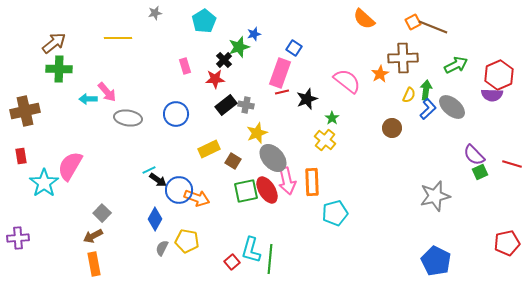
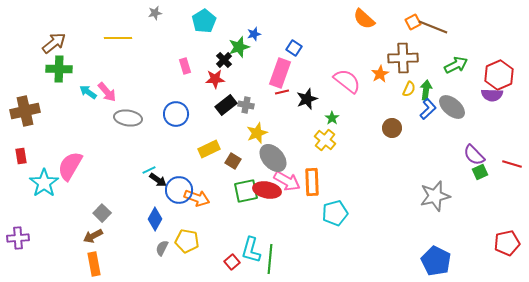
yellow semicircle at (409, 95): moved 6 px up
cyan arrow at (88, 99): moved 7 px up; rotated 36 degrees clockwise
pink arrow at (287, 181): rotated 48 degrees counterclockwise
red ellipse at (267, 190): rotated 48 degrees counterclockwise
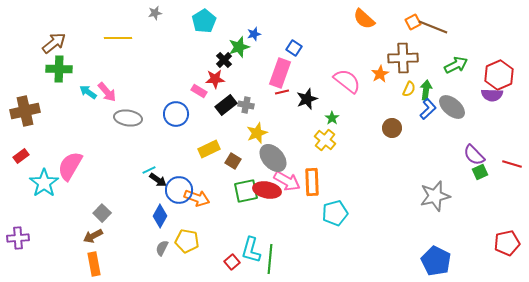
pink rectangle at (185, 66): moved 14 px right, 25 px down; rotated 42 degrees counterclockwise
red rectangle at (21, 156): rotated 63 degrees clockwise
blue diamond at (155, 219): moved 5 px right, 3 px up
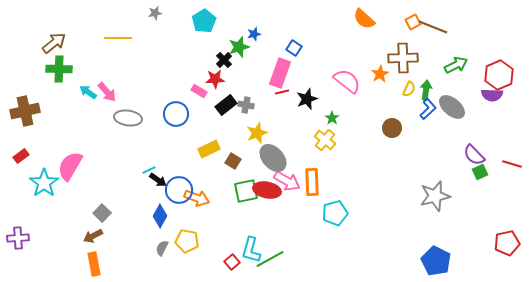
green line at (270, 259): rotated 56 degrees clockwise
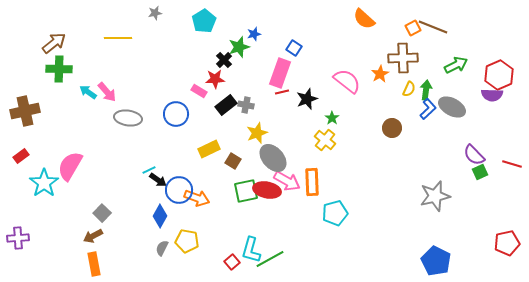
orange square at (413, 22): moved 6 px down
gray ellipse at (452, 107): rotated 12 degrees counterclockwise
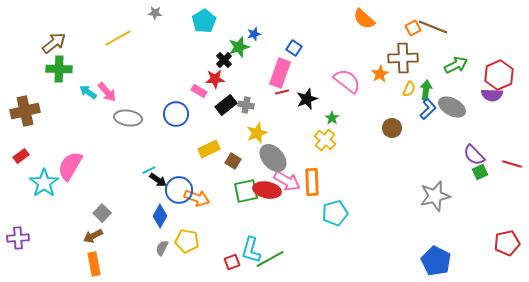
gray star at (155, 13): rotated 16 degrees clockwise
yellow line at (118, 38): rotated 28 degrees counterclockwise
red square at (232, 262): rotated 21 degrees clockwise
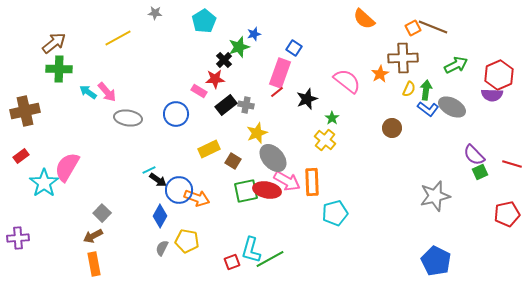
red line at (282, 92): moved 5 px left; rotated 24 degrees counterclockwise
blue L-shape at (428, 109): rotated 80 degrees clockwise
pink semicircle at (70, 166): moved 3 px left, 1 px down
red pentagon at (507, 243): moved 29 px up
